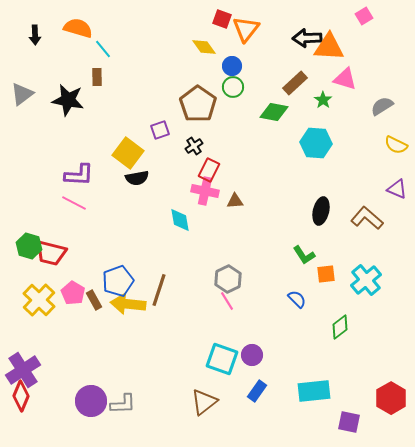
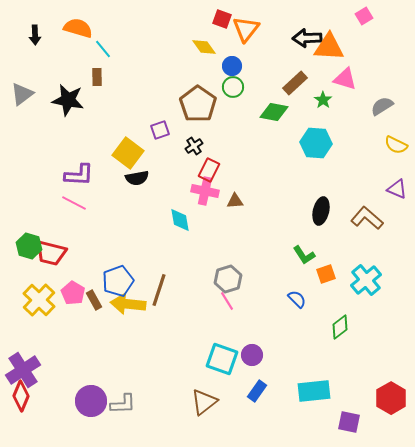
orange square at (326, 274): rotated 12 degrees counterclockwise
gray hexagon at (228, 279): rotated 8 degrees clockwise
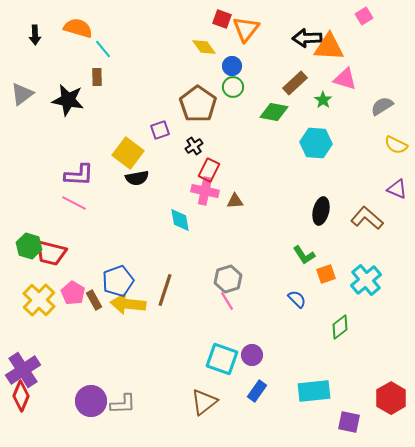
brown line at (159, 290): moved 6 px right
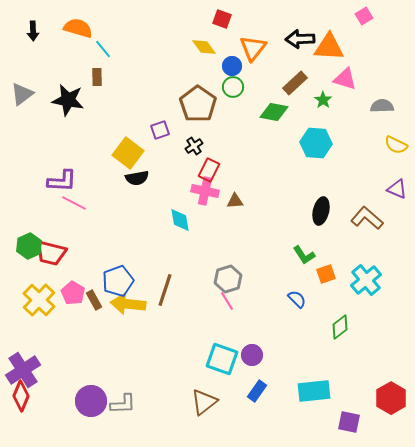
orange triangle at (246, 29): moved 7 px right, 19 px down
black arrow at (35, 35): moved 2 px left, 4 px up
black arrow at (307, 38): moved 7 px left, 1 px down
gray semicircle at (382, 106): rotated 30 degrees clockwise
purple L-shape at (79, 175): moved 17 px left, 6 px down
green hexagon at (29, 246): rotated 20 degrees clockwise
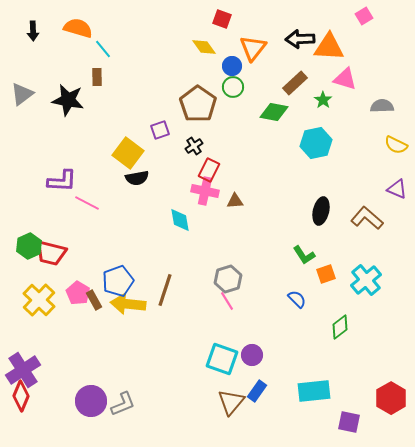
cyan hexagon at (316, 143): rotated 16 degrees counterclockwise
pink line at (74, 203): moved 13 px right
pink pentagon at (73, 293): moved 5 px right
brown triangle at (204, 402): moved 27 px right; rotated 12 degrees counterclockwise
gray L-shape at (123, 404): rotated 20 degrees counterclockwise
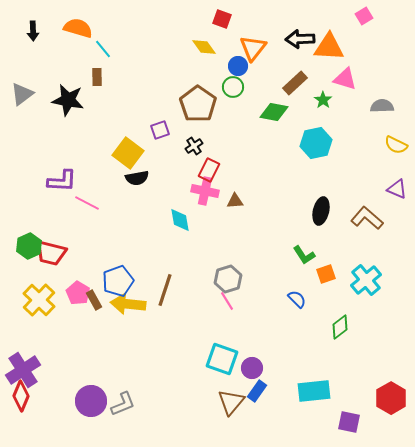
blue circle at (232, 66): moved 6 px right
purple circle at (252, 355): moved 13 px down
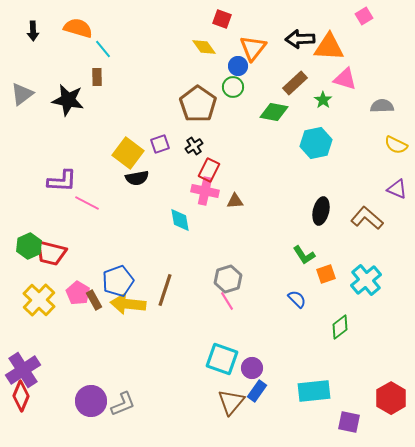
purple square at (160, 130): moved 14 px down
